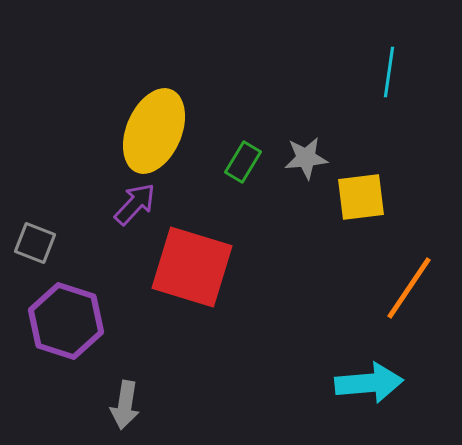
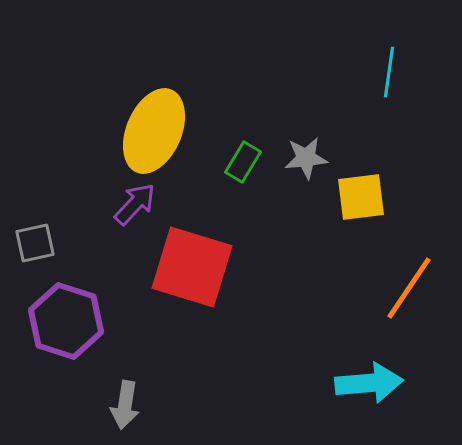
gray square: rotated 33 degrees counterclockwise
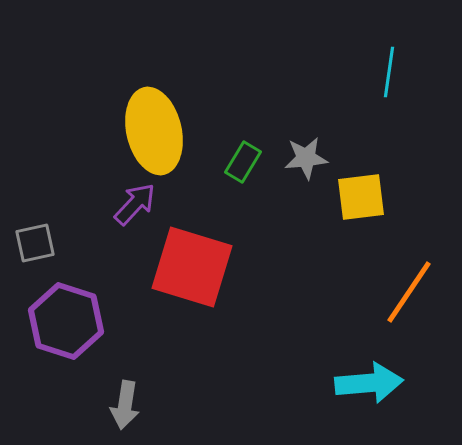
yellow ellipse: rotated 36 degrees counterclockwise
orange line: moved 4 px down
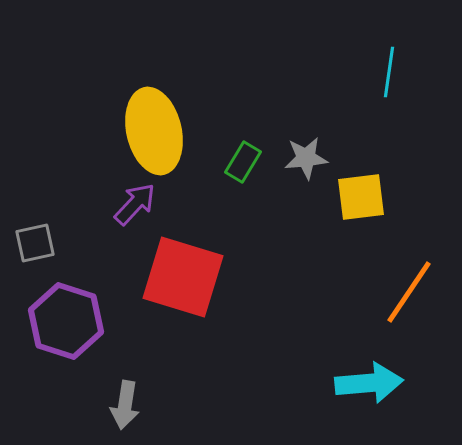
red square: moved 9 px left, 10 px down
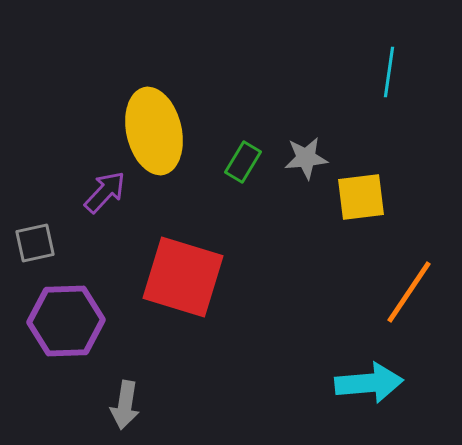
purple arrow: moved 30 px left, 12 px up
purple hexagon: rotated 20 degrees counterclockwise
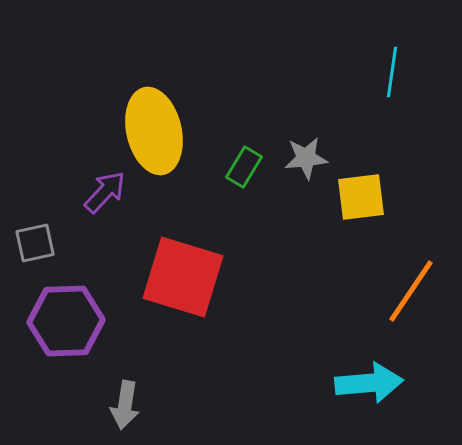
cyan line: moved 3 px right
green rectangle: moved 1 px right, 5 px down
orange line: moved 2 px right, 1 px up
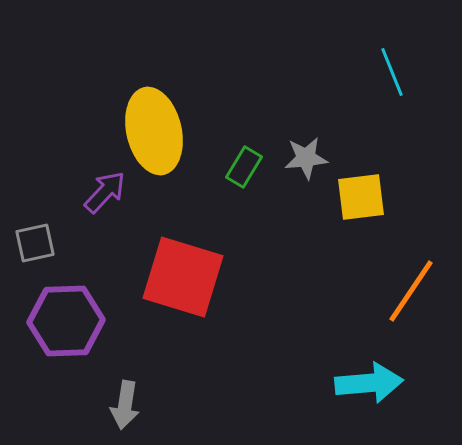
cyan line: rotated 30 degrees counterclockwise
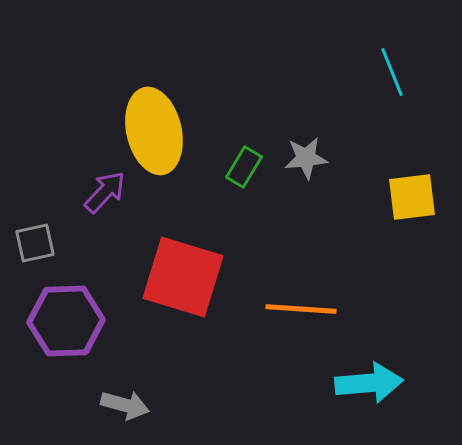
yellow square: moved 51 px right
orange line: moved 110 px left, 18 px down; rotated 60 degrees clockwise
gray arrow: rotated 84 degrees counterclockwise
